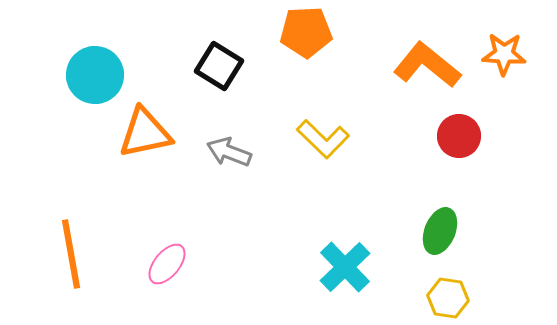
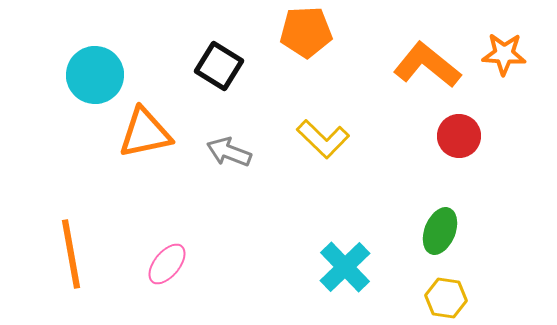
yellow hexagon: moved 2 px left
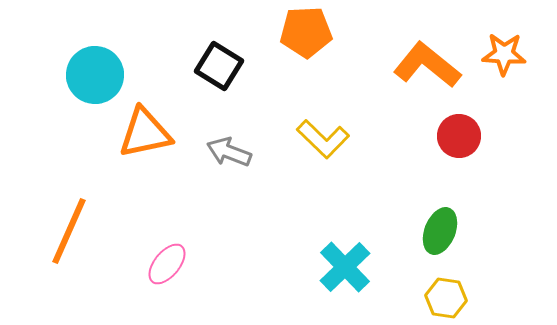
orange line: moved 2 px left, 23 px up; rotated 34 degrees clockwise
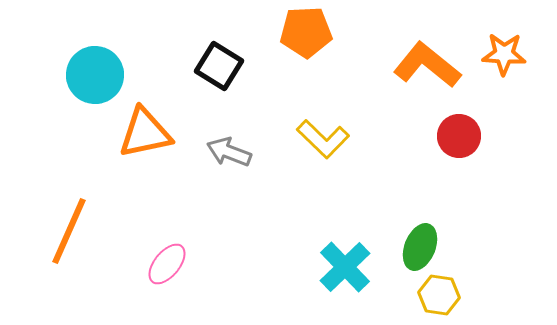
green ellipse: moved 20 px left, 16 px down
yellow hexagon: moved 7 px left, 3 px up
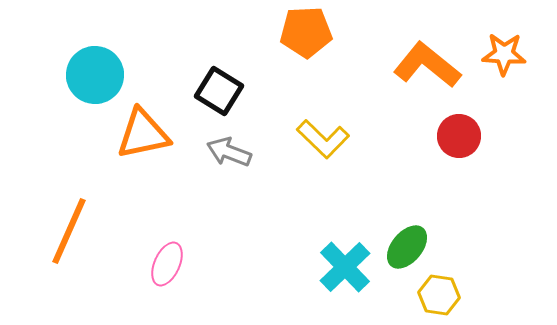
black square: moved 25 px down
orange triangle: moved 2 px left, 1 px down
green ellipse: moved 13 px left; rotated 18 degrees clockwise
pink ellipse: rotated 15 degrees counterclockwise
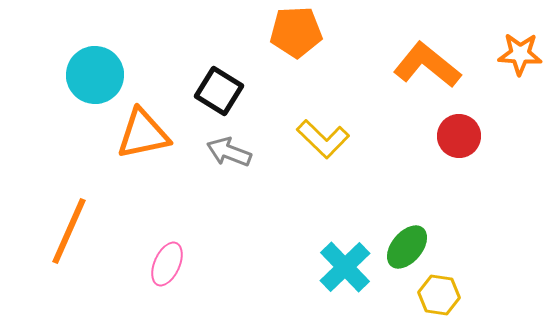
orange pentagon: moved 10 px left
orange star: moved 16 px right
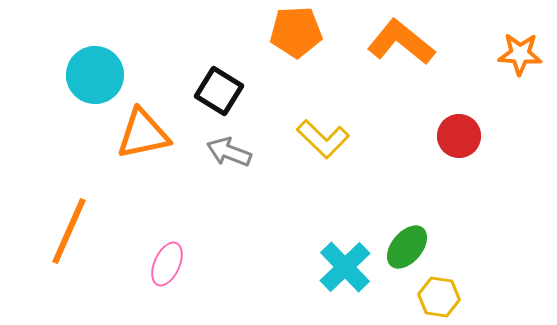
orange L-shape: moved 26 px left, 23 px up
yellow hexagon: moved 2 px down
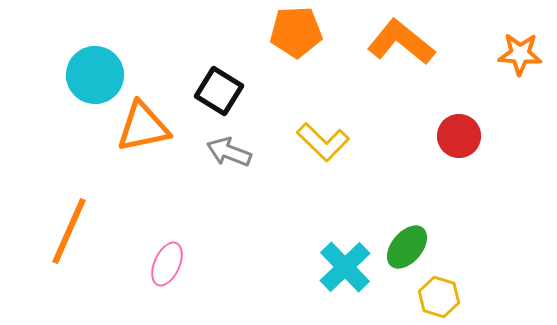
orange triangle: moved 7 px up
yellow L-shape: moved 3 px down
yellow hexagon: rotated 9 degrees clockwise
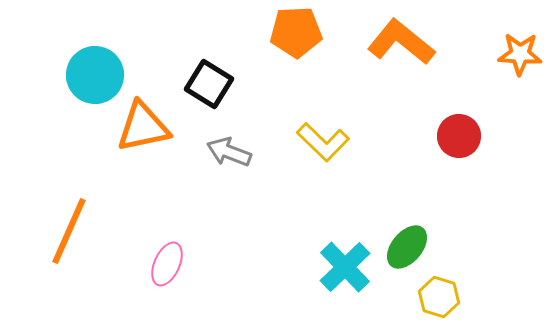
black square: moved 10 px left, 7 px up
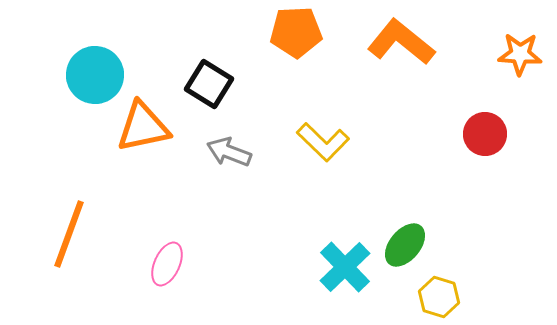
red circle: moved 26 px right, 2 px up
orange line: moved 3 px down; rotated 4 degrees counterclockwise
green ellipse: moved 2 px left, 2 px up
